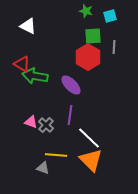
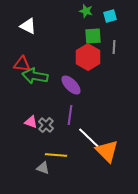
red triangle: rotated 24 degrees counterclockwise
orange triangle: moved 16 px right, 9 px up
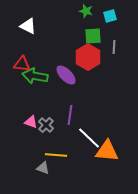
purple ellipse: moved 5 px left, 10 px up
orange triangle: rotated 40 degrees counterclockwise
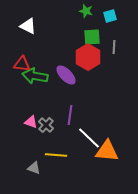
green square: moved 1 px left, 1 px down
gray triangle: moved 9 px left
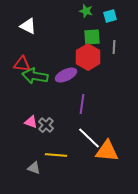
purple ellipse: rotated 70 degrees counterclockwise
purple line: moved 12 px right, 11 px up
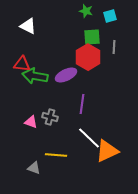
gray cross: moved 4 px right, 8 px up; rotated 28 degrees counterclockwise
orange triangle: rotated 30 degrees counterclockwise
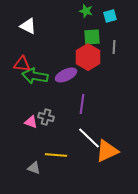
gray cross: moved 4 px left
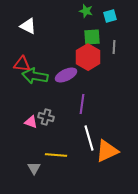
white line: rotated 30 degrees clockwise
gray triangle: rotated 40 degrees clockwise
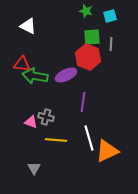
gray line: moved 3 px left, 3 px up
red hexagon: rotated 10 degrees counterclockwise
purple line: moved 1 px right, 2 px up
yellow line: moved 15 px up
